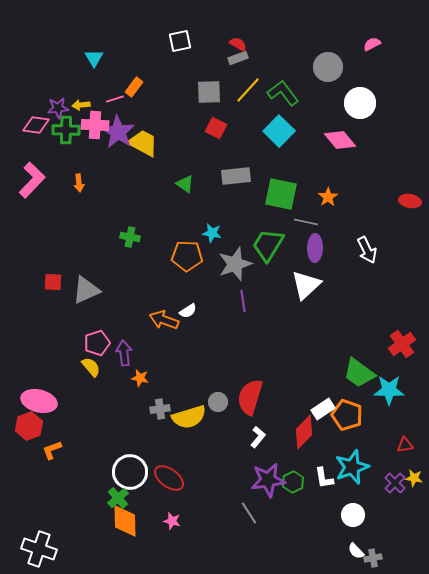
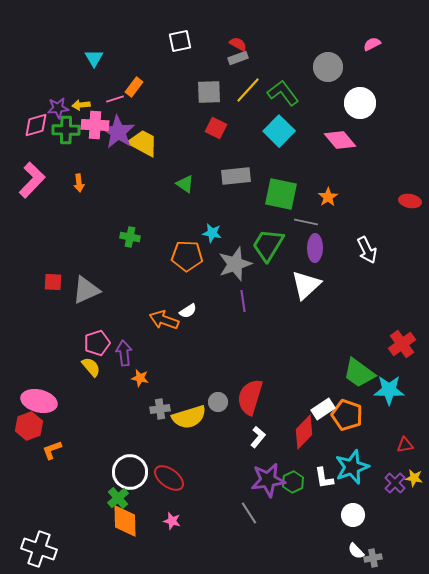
pink diamond at (36, 125): rotated 24 degrees counterclockwise
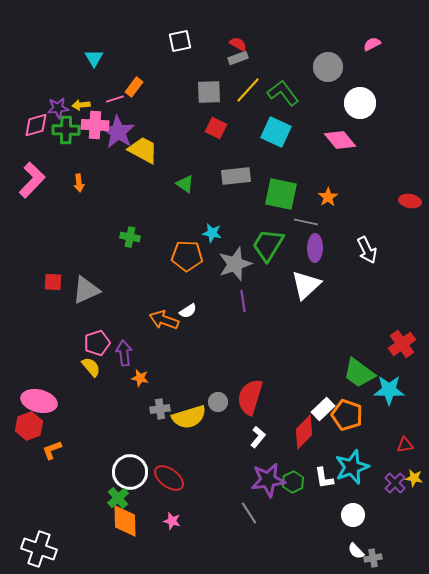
cyan square at (279, 131): moved 3 px left, 1 px down; rotated 20 degrees counterclockwise
yellow trapezoid at (143, 143): moved 7 px down
white rectangle at (323, 409): rotated 10 degrees counterclockwise
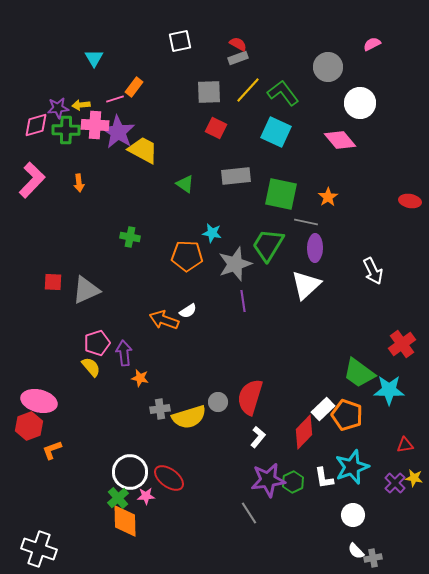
white arrow at (367, 250): moved 6 px right, 21 px down
pink star at (172, 521): moved 26 px left, 25 px up; rotated 18 degrees counterclockwise
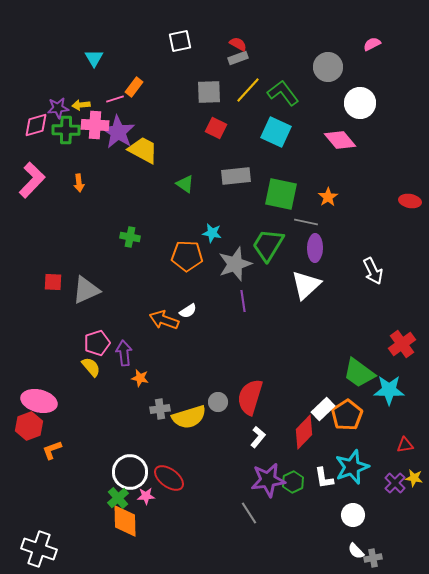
orange pentagon at (347, 415): rotated 20 degrees clockwise
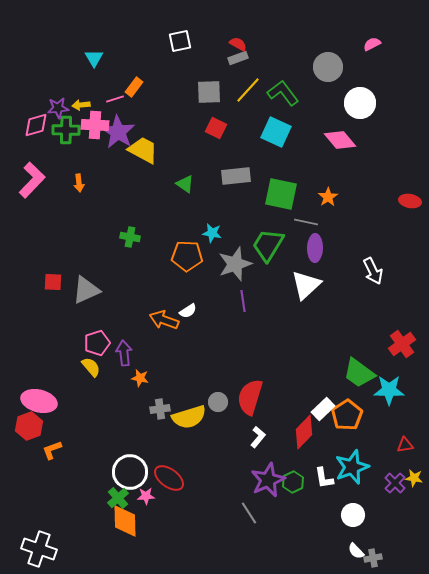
purple star at (268, 480): rotated 16 degrees counterclockwise
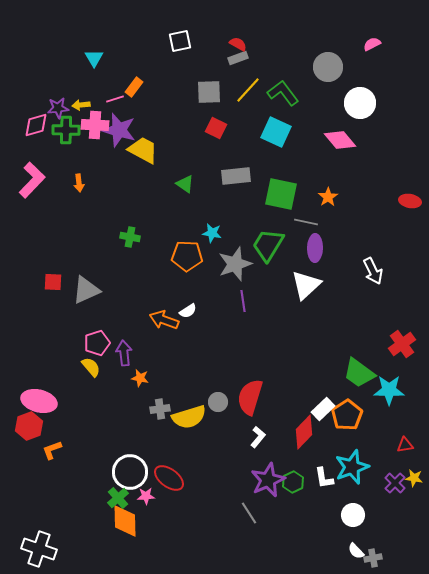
purple star at (118, 132): moved 1 px right, 2 px up; rotated 16 degrees counterclockwise
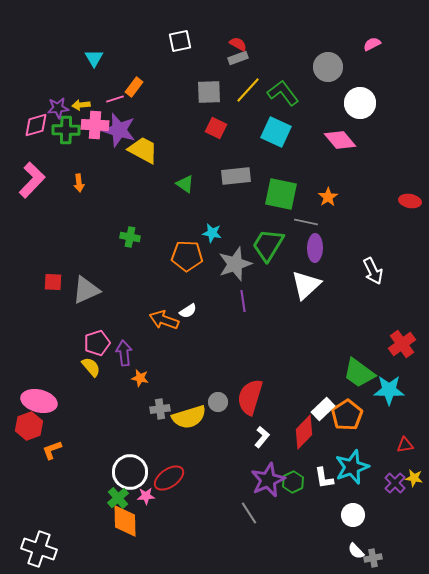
white L-shape at (258, 437): moved 4 px right
red ellipse at (169, 478): rotated 72 degrees counterclockwise
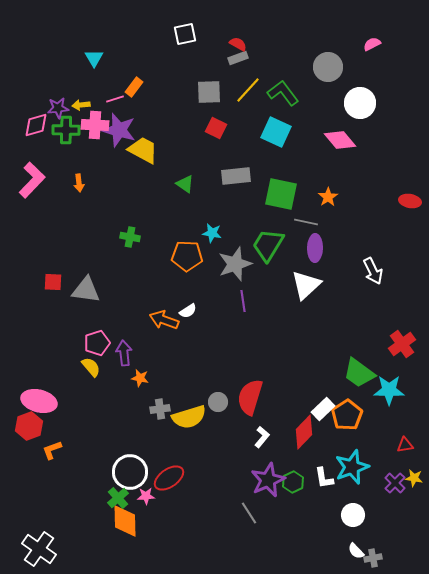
white square at (180, 41): moved 5 px right, 7 px up
gray triangle at (86, 290): rotated 32 degrees clockwise
white cross at (39, 549): rotated 16 degrees clockwise
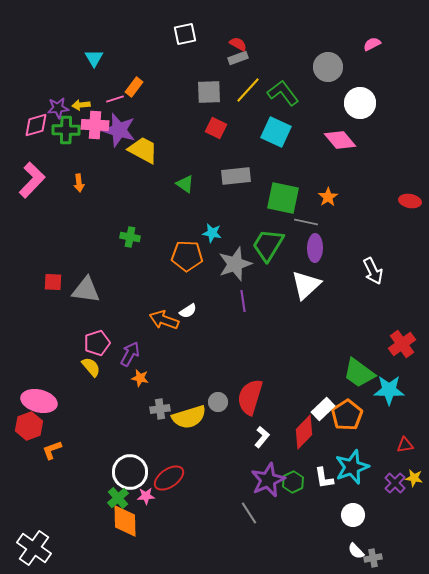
green square at (281, 194): moved 2 px right, 4 px down
purple arrow at (124, 353): moved 6 px right, 1 px down; rotated 35 degrees clockwise
white cross at (39, 549): moved 5 px left, 1 px up
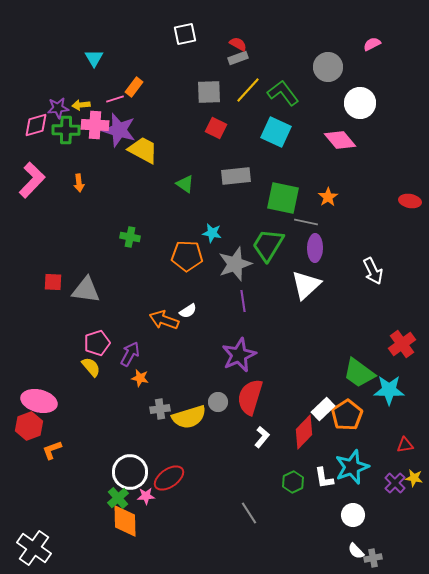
purple star at (268, 480): moved 29 px left, 125 px up
